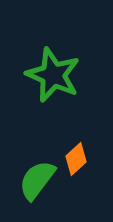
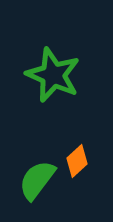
orange diamond: moved 1 px right, 2 px down
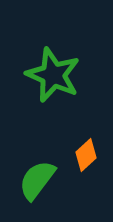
orange diamond: moved 9 px right, 6 px up
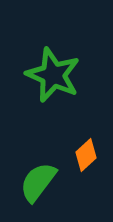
green semicircle: moved 1 px right, 2 px down
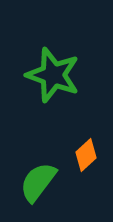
green star: rotated 4 degrees counterclockwise
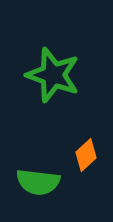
green semicircle: rotated 120 degrees counterclockwise
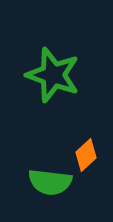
green semicircle: moved 12 px right
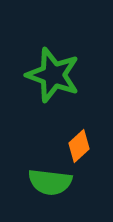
orange diamond: moved 7 px left, 9 px up
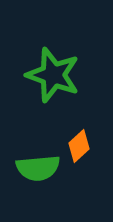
green semicircle: moved 12 px left, 14 px up; rotated 12 degrees counterclockwise
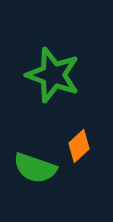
green semicircle: moved 3 px left; rotated 24 degrees clockwise
